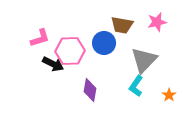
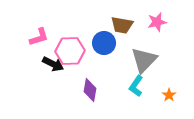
pink L-shape: moved 1 px left, 1 px up
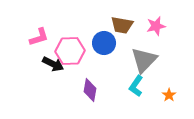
pink star: moved 1 px left, 4 px down
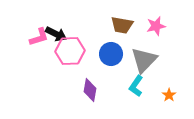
blue circle: moved 7 px right, 11 px down
black arrow: moved 3 px right, 30 px up
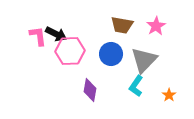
pink star: rotated 18 degrees counterclockwise
pink L-shape: moved 1 px left, 1 px up; rotated 80 degrees counterclockwise
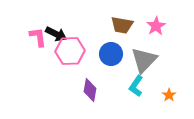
pink L-shape: moved 1 px down
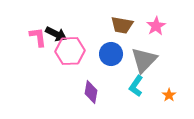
purple diamond: moved 1 px right, 2 px down
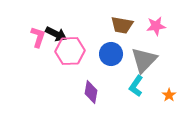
pink star: rotated 24 degrees clockwise
pink L-shape: rotated 25 degrees clockwise
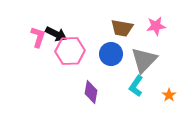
brown trapezoid: moved 3 px down
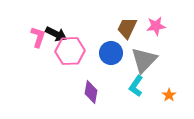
brown trapezoid: moved 5 px right; rotated 105 degrees clockwise
blue circle: moved 1 px up
